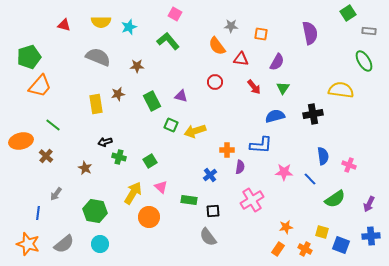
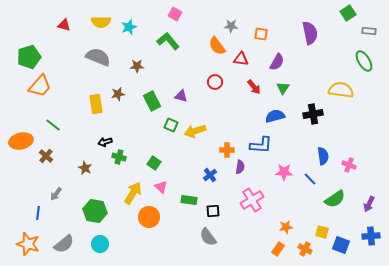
green square at (150, 161): moved 4 px right, 2 px down; rotated 24 degrees counterclockwise
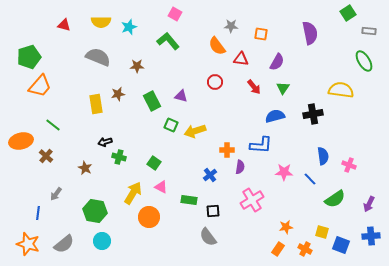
pink triangle at (161, 187): rotated 16 degrees counterclockwise
cyan circle at (100, 244): moved 2 px right, 3 px up
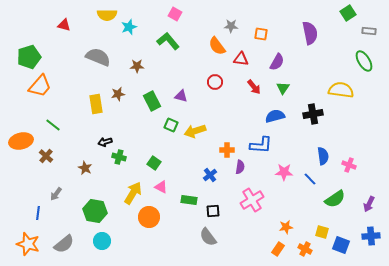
yellow semicircle at (101, 22): moved 6 px right, 7 px up
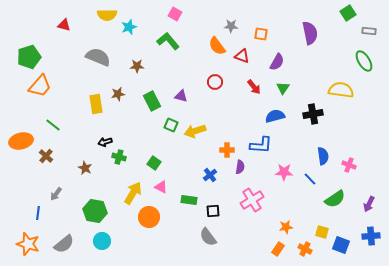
red triangle at (241, 59): moved 1 px right, 3 px up; rotated 14 degrees clockwise
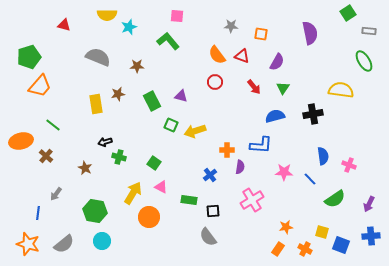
pink square at (175, 14): moved 2 px right, 2 px down; rotated 24 degrees counterclockwise
orange semicircle at (217, 46): moved 9 px down
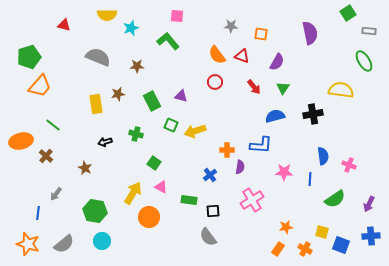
cyan star at (129, 27): moved 2 px right, 1 px down
green cross at (119, 157): moved 17 px right, 23 px up
blue line at (310, 179): rotated 48 degrees clockwise
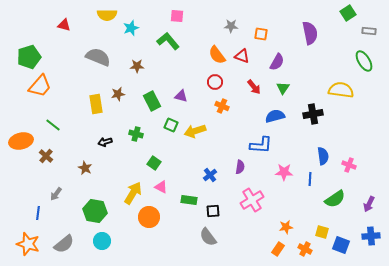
orange cross at (227, 150): moved 5 px left, 44 px up; rotated 24 degrees clockwise
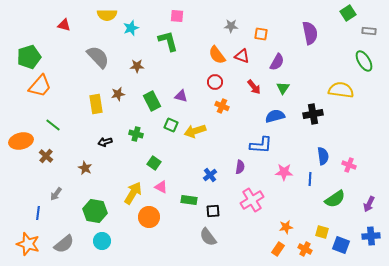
green L-shape at (168, 41): rotated 25 degrees clockwise
gray semicircle at (98, 57): rotated 25 degrees clockwise
